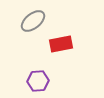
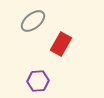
red rectangle: rotated 50 degrees counterclockwise
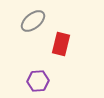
red rectangle: rotated 15 degrees counterclockwise
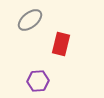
gray ellipse: moved 3 px left, 1 px up
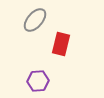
gray ellipse: moved 5 px right; rotated 10 degrees counterclockwise
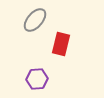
purple hexagon: moved 1 px left, 2 px up
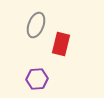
gray ellipse: moved 1 px right, 5 px down; rotated 20 degrees counterclockwise
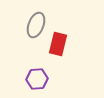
red rectangle: moved 3 px left
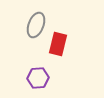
purple hexagon: moved 1 px right, 1 px up
